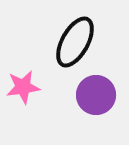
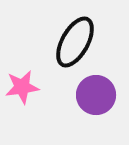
pink star: moved 1 px left
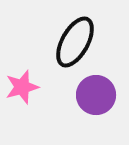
pink star: rotated 8 degrees counterclockwise
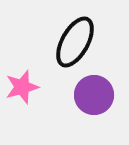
purple circle: moved 2 px left
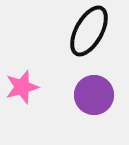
black ellipse: moved 14 px right, 11 px up
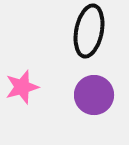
black ellipse: rotated 18 degrees counterclockwise
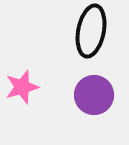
black ellipse: moved 2 px right
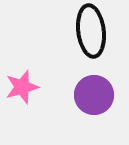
black ellipse: rotated 18 degrees counterclockwise
